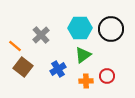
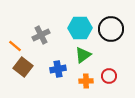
gray cross: rotated 18 degrees clockwise
blue cross: rotated 21 degrees clockwise
red circle: moved 2 px right
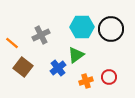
cyan hexagon: moved 2 px right, 1 px up
orange line: moved 3 px left, 3 px up
green triangle: moved 7 px left
blue cross: moved 1 px up; rotated 28 degrees counterclockwise
red circle: moved 1 px down
orange cross: rotated 16 degrees counterclockwise
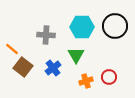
black circle: moved 4 px right, 3 px up
gray cross: moved 5 px right; rotated 30 degrees clockwise
orange line: moved 6 px down
green triangle: rotated 24 degrees counterclockwise
blue cross: moved 5 px left
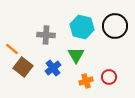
cyan hexagon: rotated 15 degrees clockwise
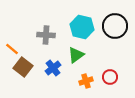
green triangle: rotated 24 degrees clockwise
red circle: moved 1 px right
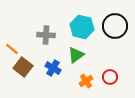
blue cross: rotated 21 degrees counterclockwise
orange cross: rotated 16 degrees counterclockwise
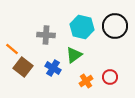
green triangle: moved 2 px left
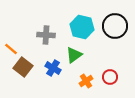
orange line: moved 1 px left
